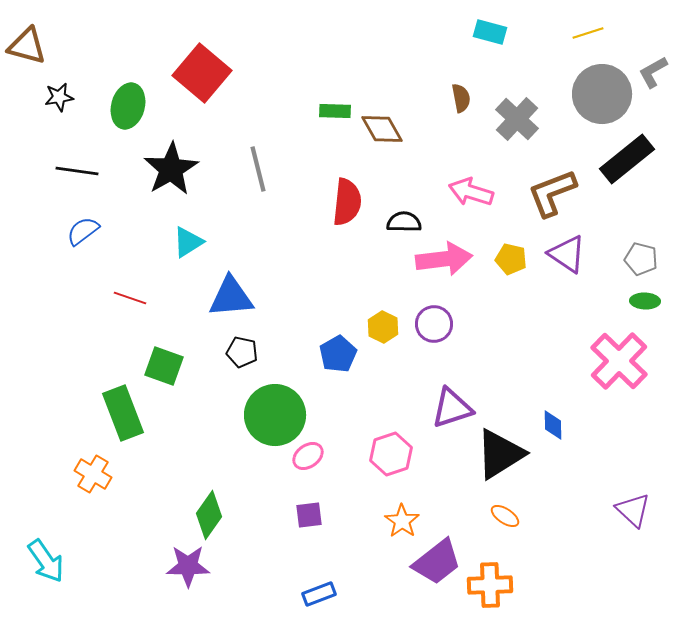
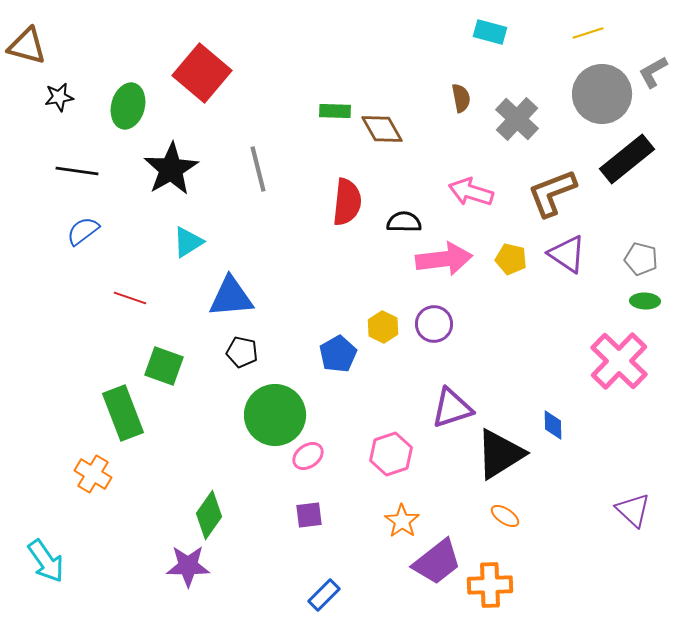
blue rectangle at (319, 594): moved 5 px right, 1 px down; rotated 24 degrees counterclockwise
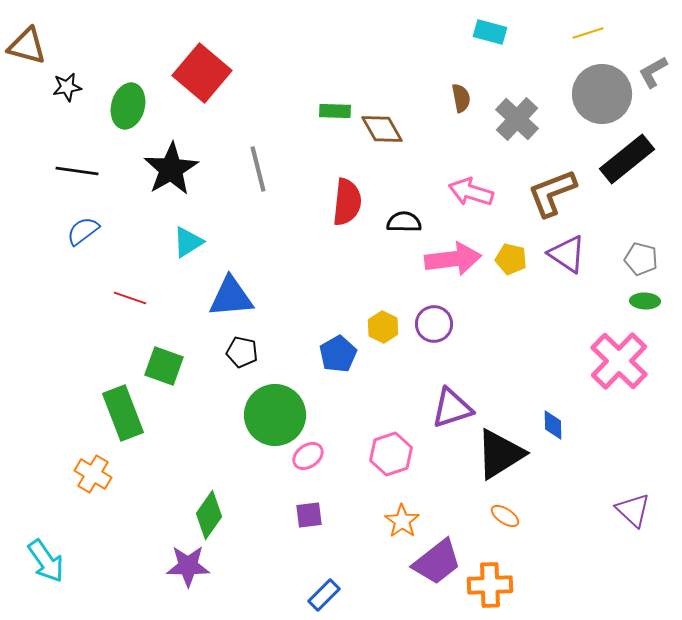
black star at (59, 97): moved 8 px right, 10 px up
pink arrow at (444, 259): moved 9 px right
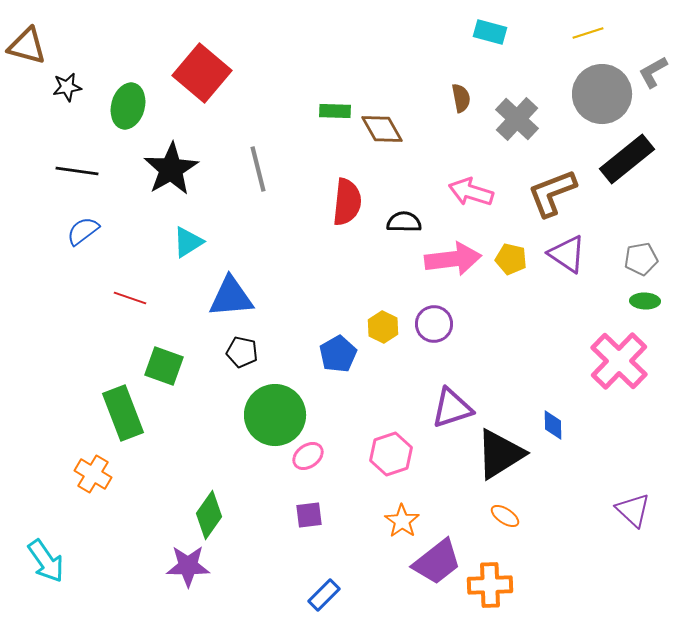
gray pentagon at (641, 259): rotated 24 degrees counterclockwise
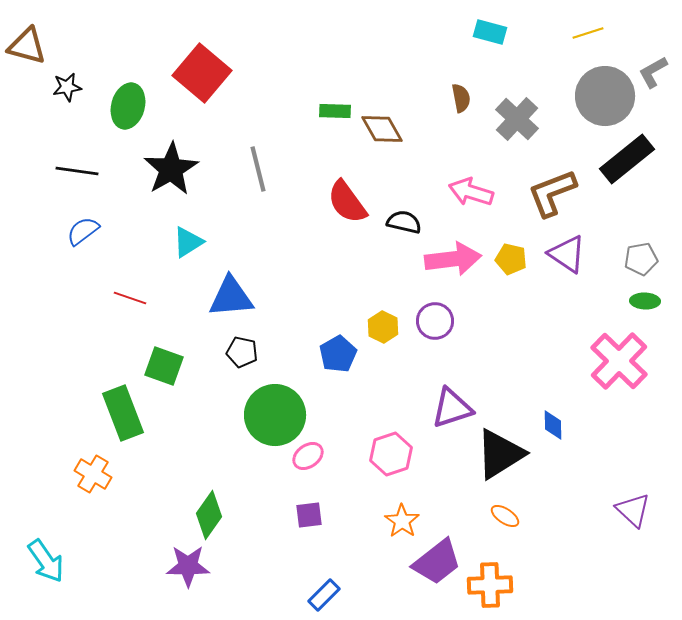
gray circle at (602, 94): moved 3 px right, 2 px down
red semicircle at (347, 202): rotated 138 degrees clockwise
black semicircle at (404, 222): rotated 12 degrees clockwise
purple circle at (434, 324): moved 1 px right, 3 px up
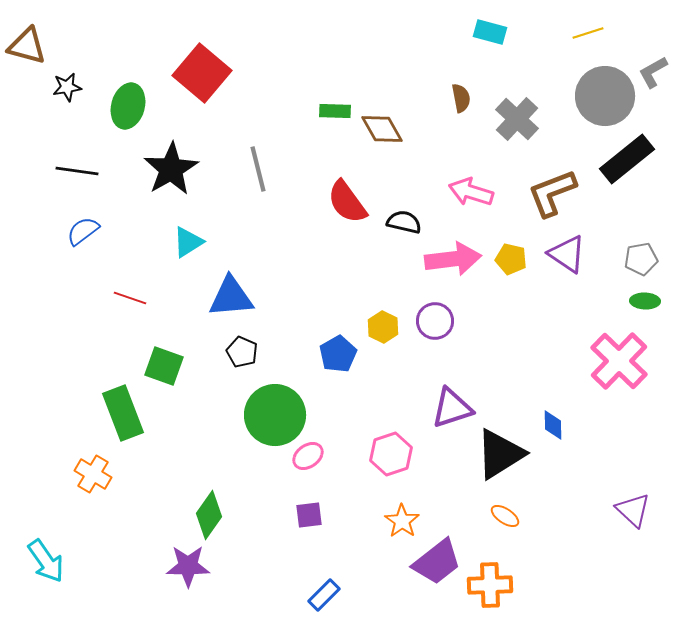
black pentagon at (242, 352): rotated 12 degrees clockwise
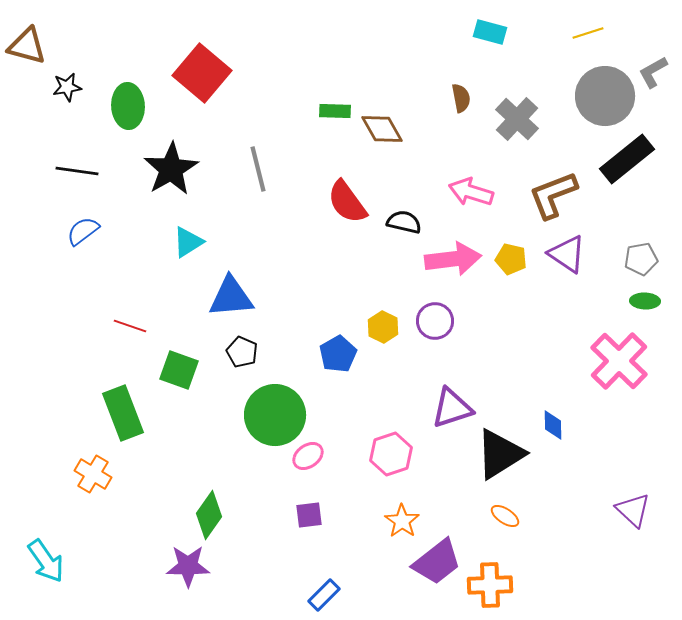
green ellipse at (128, 106): rotated 18 degrees counterclockwise
brown L-shape at (552, 193): moved 1 px right, 2 px down
red line at (130, 298): moved 28 px down
green square at (164, 366): moved 15 px right, 4 px down
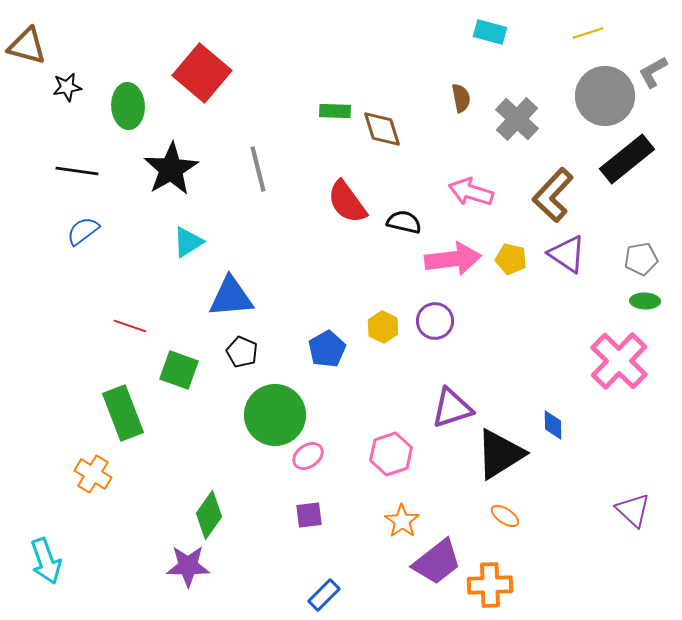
brown diamond at (382, 129): rotated 12 degrees clockwise
brown L-shape at (553, 195): rotated 26 degrees counterclockwise
blue pentagon at (338, 354): moved 11 px left, 5 px up
cyan arrow at (46, 561): rotated 15 degrees clockwise
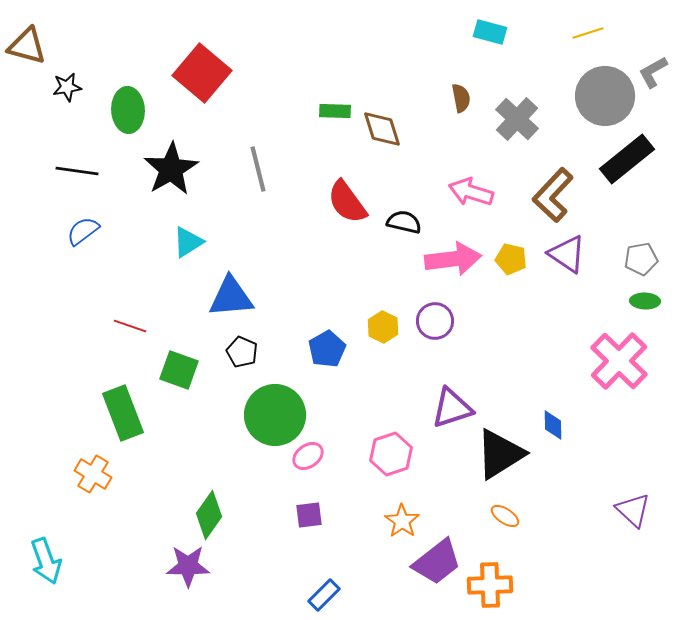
green ellipse at (128, 106): moved 4 px down
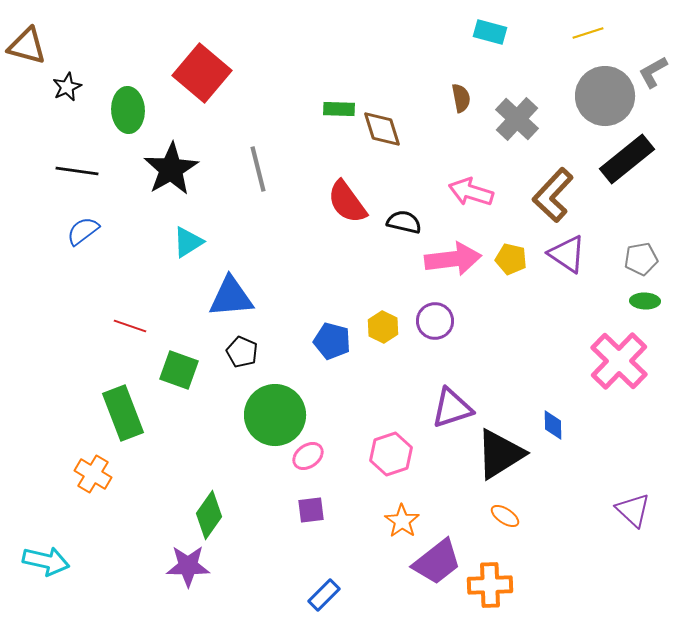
black star at (67, 87): rotated 16 degrees counterclockwise
green rectangle at (335, 111): moved 4 px right, 2 px up
blue pentagon at (327, 349): moved 5 px right, 8 px up; rotated 27 degrees counterclockwise
purple square at (309, 515): moved 2 px right, 5 px up
cyan arrow at (46, 561): rotated 57 degrees counterclockwise
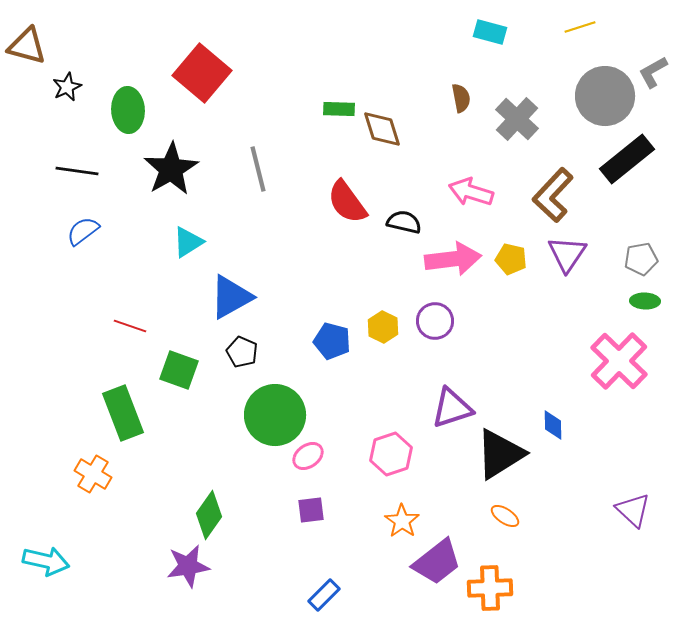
yellow line at (588, 33): moved 8 px left, 6 px up
purple triangle at (567, 254): rotated 30 degrees clockwise
blue triangle at (231, 297): rotated 24 degrees counterclockwise
purple star at (188, 566): rotated 9 degrees counterclockwise
orange cross at (490, 585): moved 3 px down
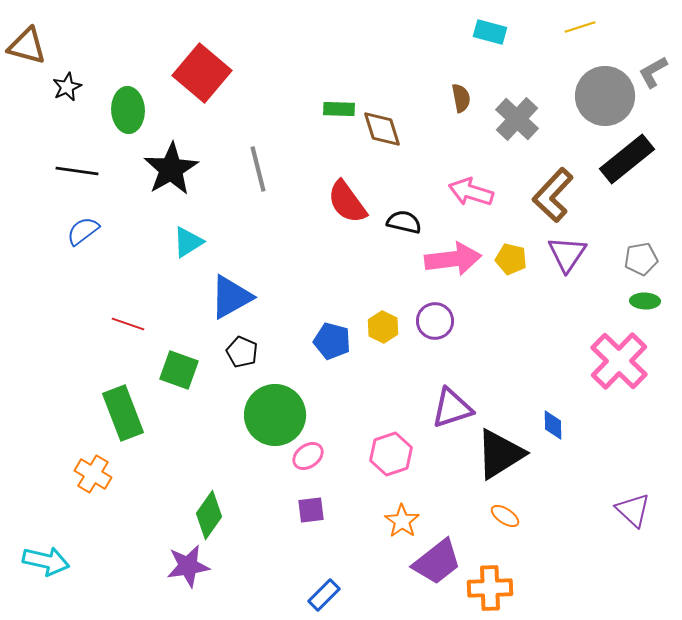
red line at (130, 326): moved 2 px left, 2 px up
